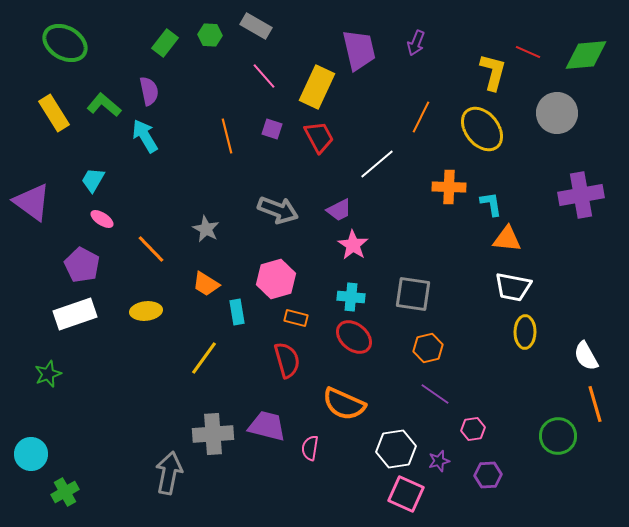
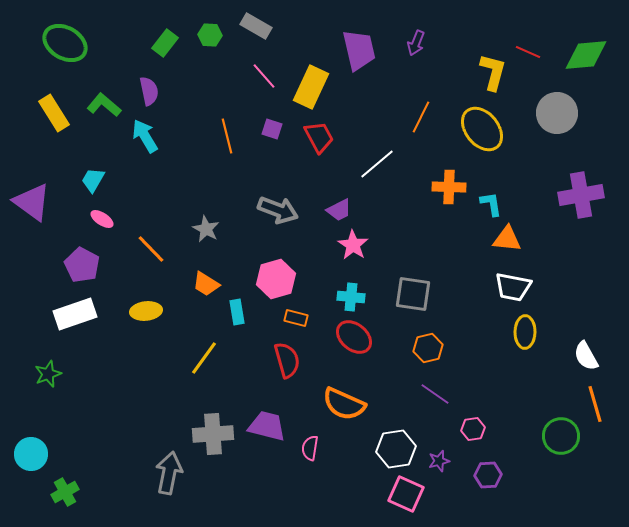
yellow rectangle at (317, 87): moved 6 px left
green circle at (558, 436): moved 3 px right
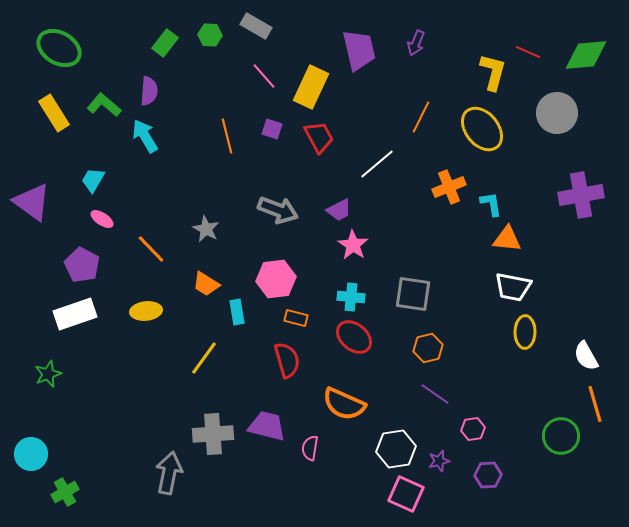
green ellipse at (65, 43): moved 6 px left, 5 px down
purple semicircle at (149, 91): rotated 16 degrees clockwise
orange cross at (449, 187): rotated 24 degrees counterclockwise
pink hexagon at (276, 279): rotated 9 degrees clockwise
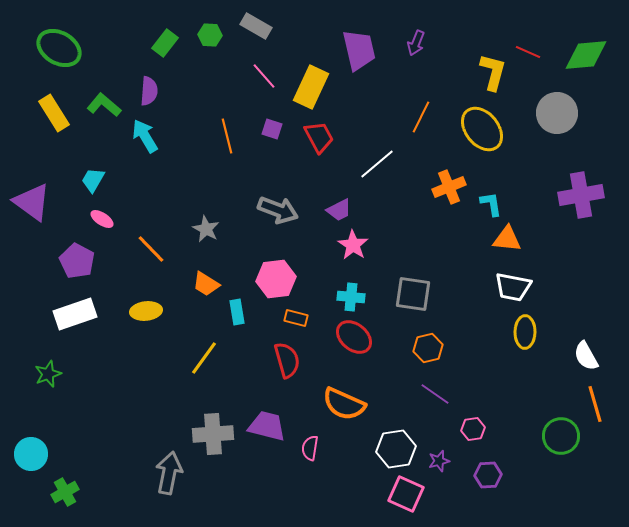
purple pentagon at (82, 265): moved 5 px left, 4 px up
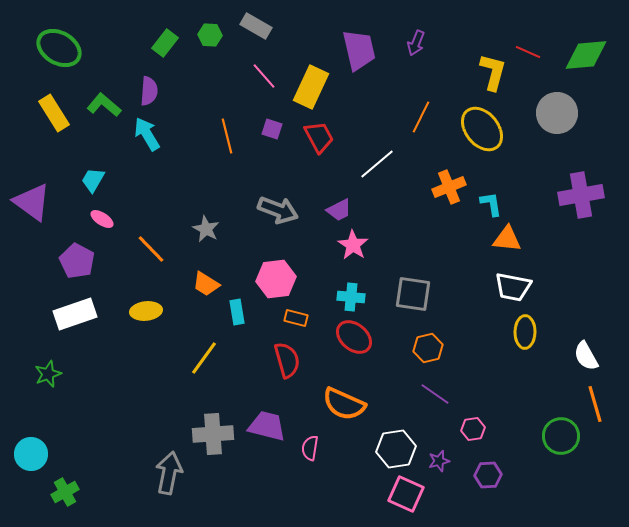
cyan arrow at (145, 136): moved 2 px right, 2 px up
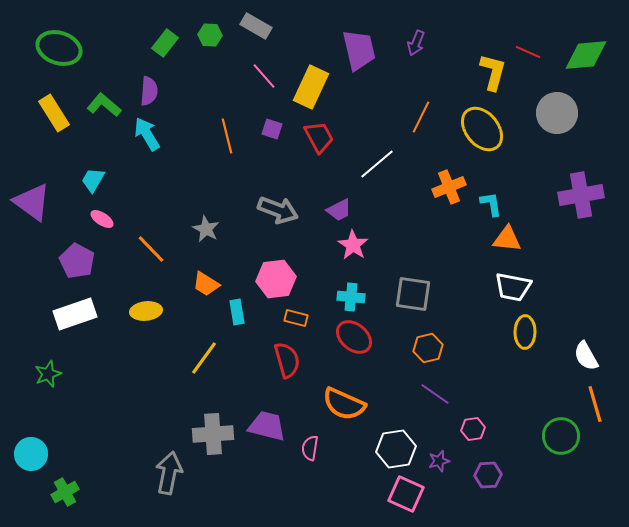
green ellipse at (59, 48): rotated 12 degrees counterclockwise
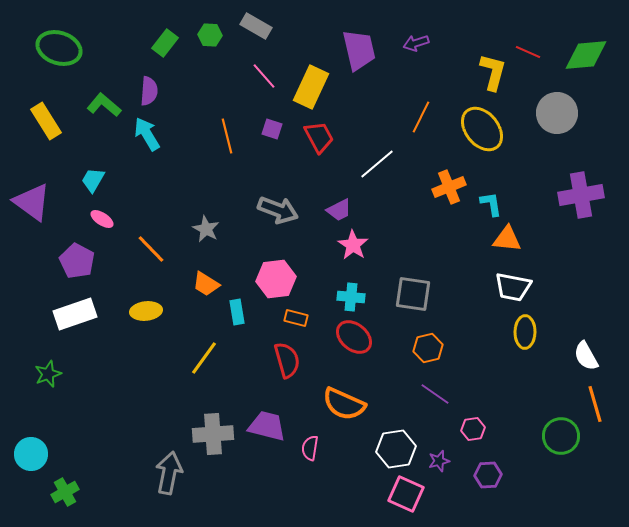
purple arrow at (416, 43): rotated 50 degrees clockwise
yellow rectangle at (54, 113): moved 8 px left, 8 px down
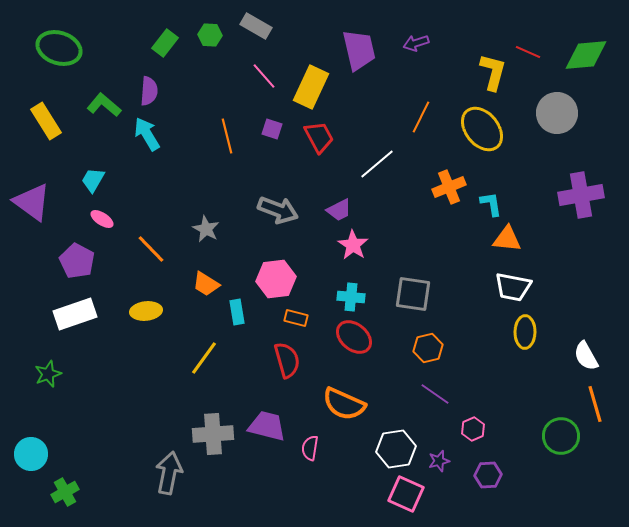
pink hexagon at (473, 429): rotated 15 degrees counterclockwise
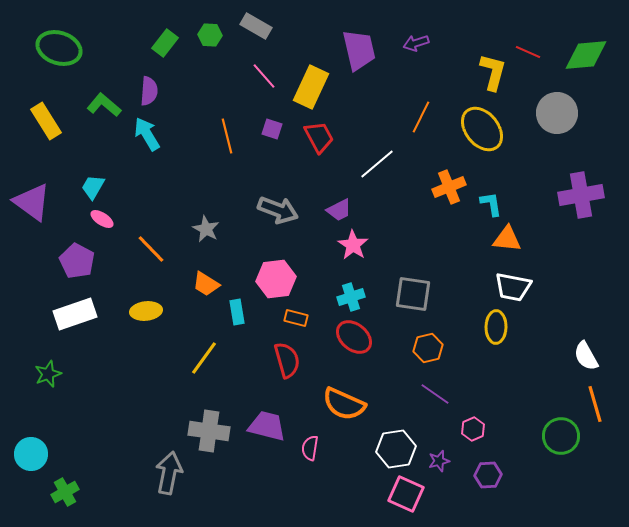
cyan trapezoid at (93, 180): moved 7 px down
cyan cross at (351, 297): rotated 24 degrees counterclockwise
yellow ellipse at (525, 332): moved 29 px left, 5 px up
gray cross at (213, 434): moved 4 px left, 3 px up; rotated 12 degrees clockwise
